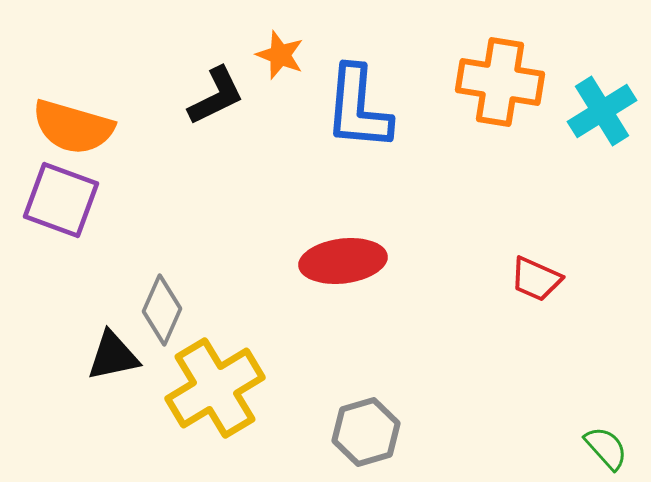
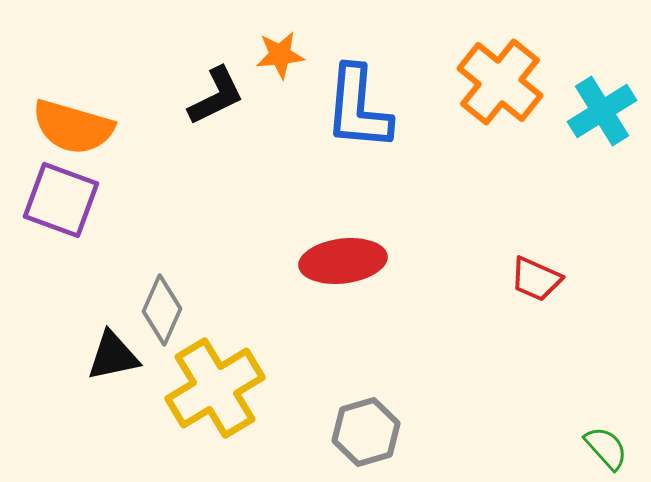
orange star: rotated 27 degrees counterclockwise
orange cross: rotated 30 degrees clockwise
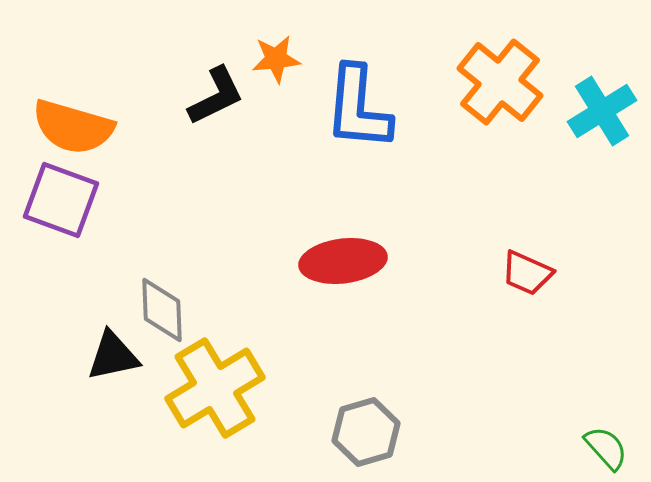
orange star: moved 4 px left, 4 px down
red trapezoid: moved 9 px left, 6 px up
gray diamond: rotated 26 degrees counterclockwise
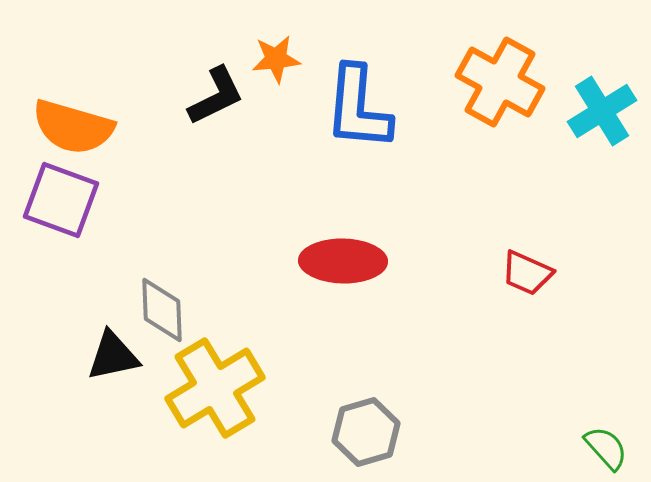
orange cross: rotated 10 degrees counterclockwise
red ellipse: rotated 8 degrees clockwise
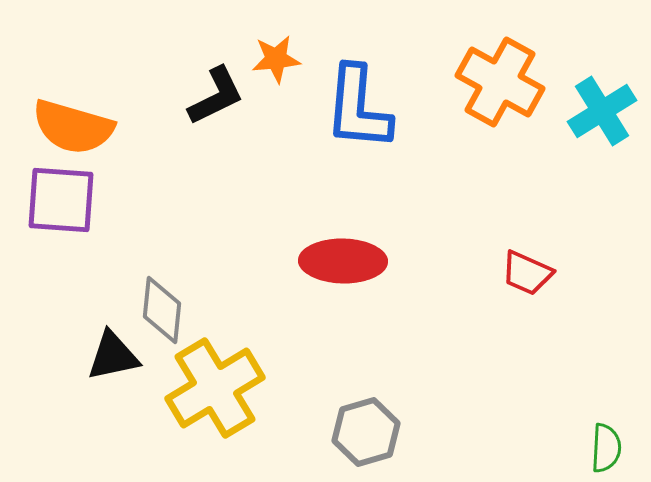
purple square: rotated 16 degrees counterclockwise
gray diamond: rotated 8 degrees clockwise
green semicircle: rotated 45 degrees clockwise
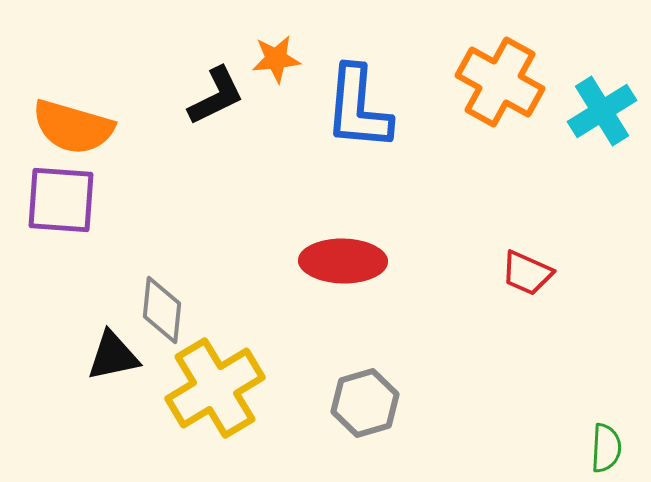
gray hexagon: moved 1 px left, 29 px up
